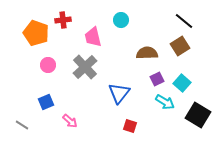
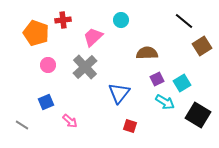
pink trapezoid: rotated 60 degrees clockwise
brown square: moved 22 px right
cyan square: rotated 18 degrees clockwise
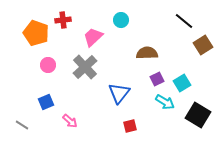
brown square: moved 1 px right, 1 px up
red square: rotated 32 degrees counterclockwise
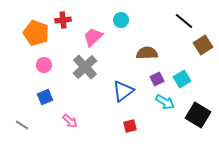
pink circle: moved 4 px left
cyan square: moved 4 px up
blue triangle: moved 4 px right, 2 px up; rotated 15 degrees clockwise
blue square: moved 1 px left, 5 px up
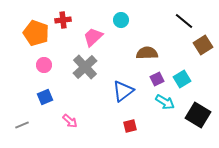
gray line: rotated 56 degrees counterclockwise
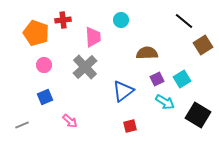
pink trapezoid: rotated 130 degrees clockwise
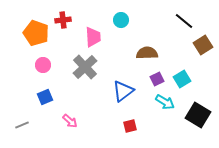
pink circle: moved 1 px left
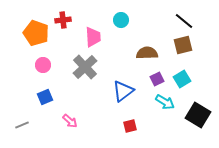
brown square: moved 20 px left; rotated 18 degrees clockwise
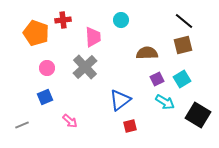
pink circle: moved 4 px right, 3 px down
blue triangle: moved 3 px left, 9 px down
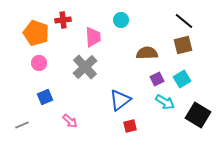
pink circle: moved 8 px left, 5 px up
